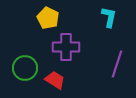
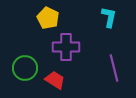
purple line: moved 3 px left, 4 px down; rotated 32 degrees counterclockwise
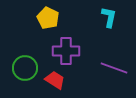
purple cross: moved 4 px down
purple line: rotated 56 degrees counterclockwise
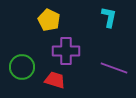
yellow pentagon: moved 1 px right, 2 px down
green circle: moved 3 px left, 1 px up
red trapezoid: rotated 15 degrees counterclockwise
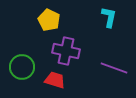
purple cross: rotated 12 degrees clockwise
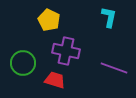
green circle: moved 1 px right, 4 px up
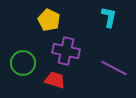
purple line: rotated 8 degrees clockwise
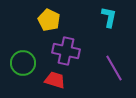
purple line: rotated 32 degrees clockwise
